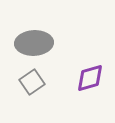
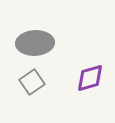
gray ellipse: moved 1 px right
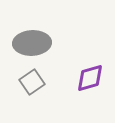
gray ellipse: moved 3 px left
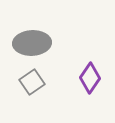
purple diamond: rotated 40 degrees counterclockwise
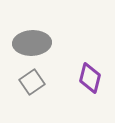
purple diamond: rotated 20 degrees counterclockwise
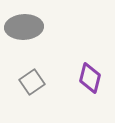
gray ellipse: moved 8 px left, 16 px up
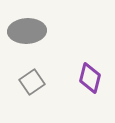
gray ellipse: moved 3 px right, 4 px down
